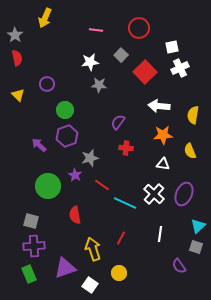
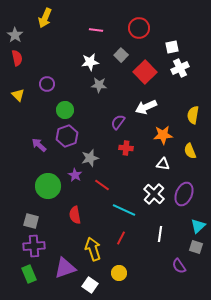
white arrow at (159, 106): moved 13 px left, 1 px down; rotated 30 degrees counterclockwise
cyan line at (125, 203): moved 1 px left, 7 px down
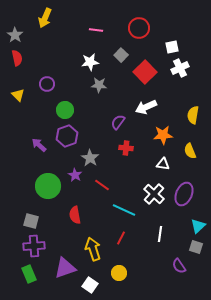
gray star at (90, 158): rotated 24 degrees counterclockwise
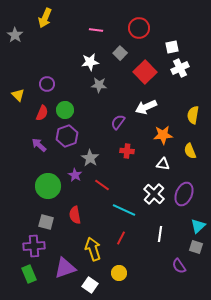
gray square at (121, 55): moved 1 px left, 2 px up
red semicircle at (17, 58): moved 25 px right, 55 px down; rotated 35 degrees clockwise
red cross at (126, 148): moved 1 px right, 3 px down
gray square at (31, 221): moved 15 px right, 1 px down
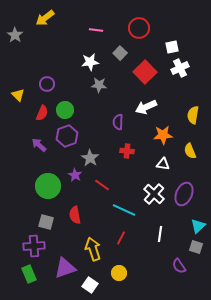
yellow arrow at (45, 18): rotated 30 degrees clockwise
purple semicircle at (118, 122): rotated 35 degrees counterclockwise
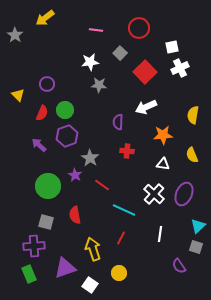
yellow semicircle at (190, 151): moved 2 px right, 4 px down
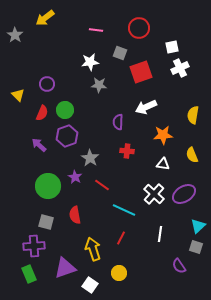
gray square at (120, 53): rotated 24 degrees counterclockwise
red square at (145, 72): moved 4 px left; rotated 25 degrees clockwise
purple star at (75, 175): moved 2 px down
purple ellipse at (184, 194): rotated 35 degrees clockwise
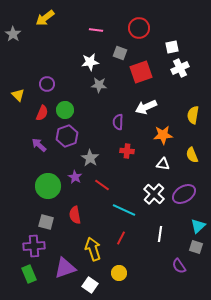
gray star at (15, 35): moved 2 px left, 1 px up
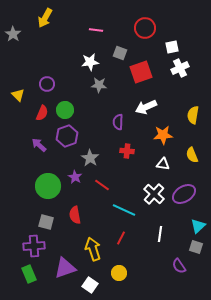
yellow arrow at (45, 18): rotated 24 degrees counterclockwise
red circle at (139, 28): moved 6 px right
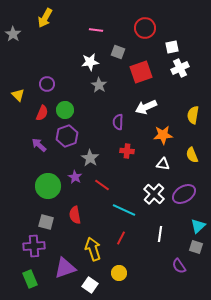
gray square at (120, 53): moved 2 px left, 1 px up
gray star at (99, 85): rotated 28 degrees clockwise
green rectangle at (29, 274): moved 1 px right, 5 px down
